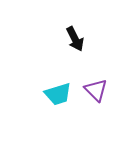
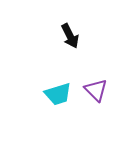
black arrow: moved 5 px left, 3 px up
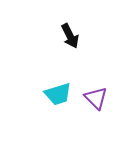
purple triangle: moved 8 px down
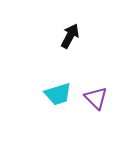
black arrow: rotated 125 degrees counterclockwise
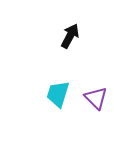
cyan trapezoid: rotated 124 degrees clockwise
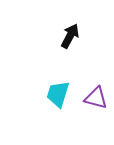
purple triangle: rotated 30 degrees counterclockwise
